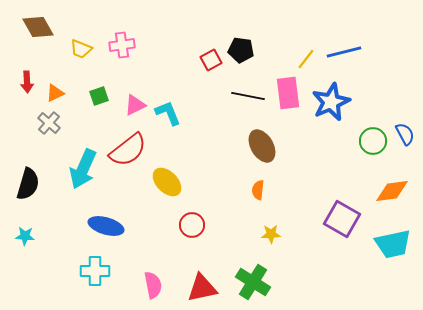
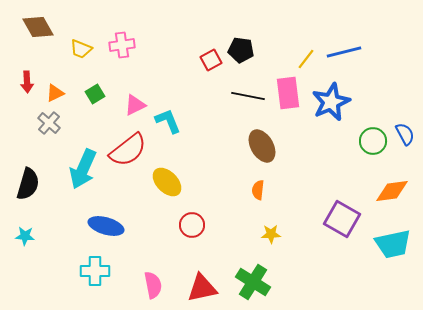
green square: moved 4 px left, 2 px up; rotated 12 degrees counterclockwise
cyan L-shape: moved 8 px down
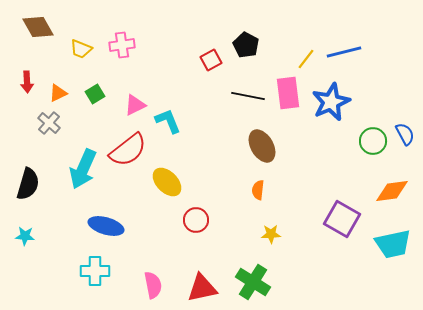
black pentagon: moved 5 px right, 5 px up; rotated 20 degrees clockwise
orange triangle: moved 3 px right
red circle: moved 4 px right, 5 px up
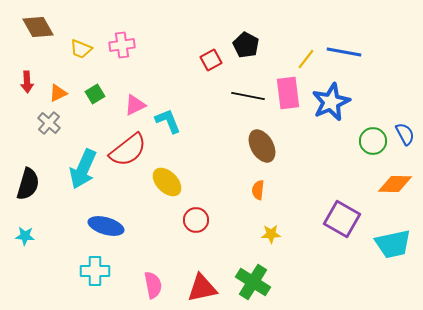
blue line: rotated 24 degrees clockwise
orange diamond: moved 3 px right, 7 px up; rotated 8 degrees clockwise
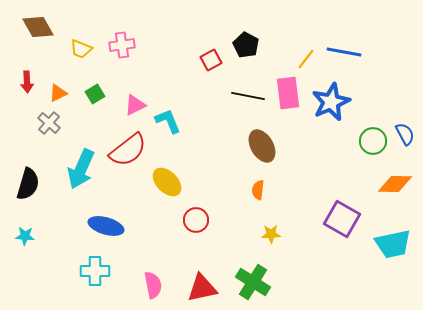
cyan arrow: moved 2 px left
